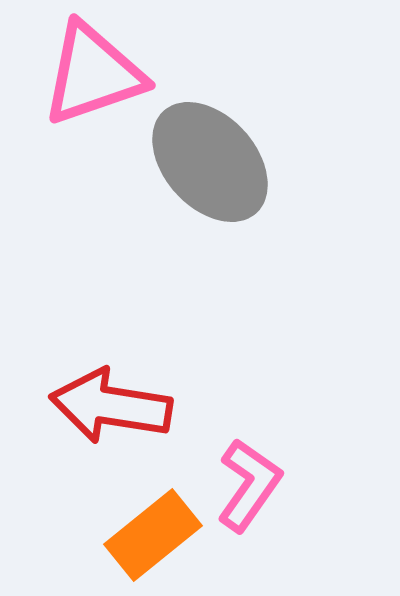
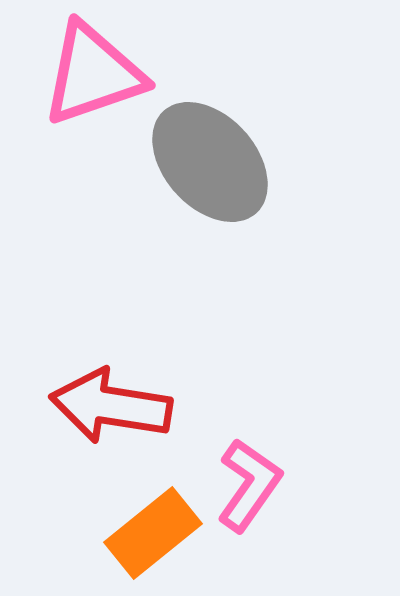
orange rectangle: moved 2 px up
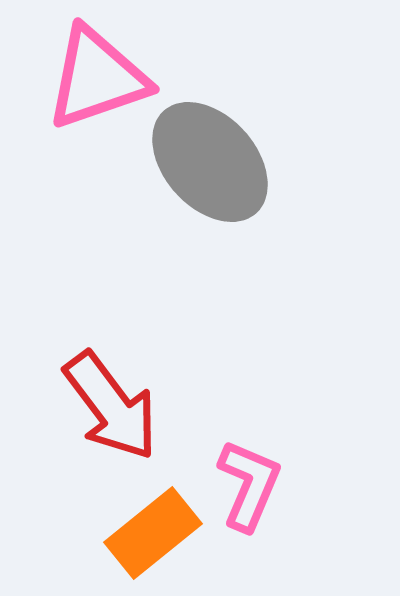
pink triangle: moved 4 px right, 4 px down
red arrow: rotated 136 degrees counterclockwise
pink L-shape: rotated 12 degrees counterclockwise
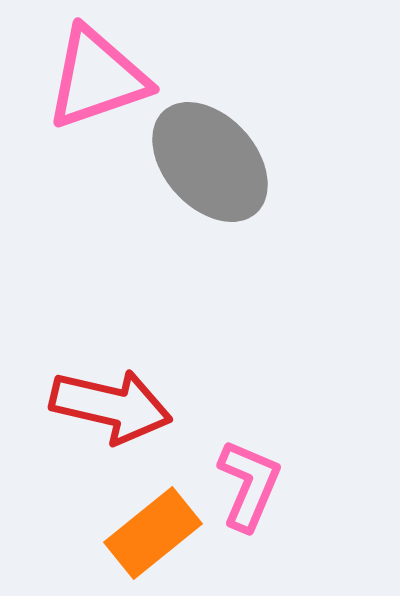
red arrow: rotated 40 degrees counterclockwise
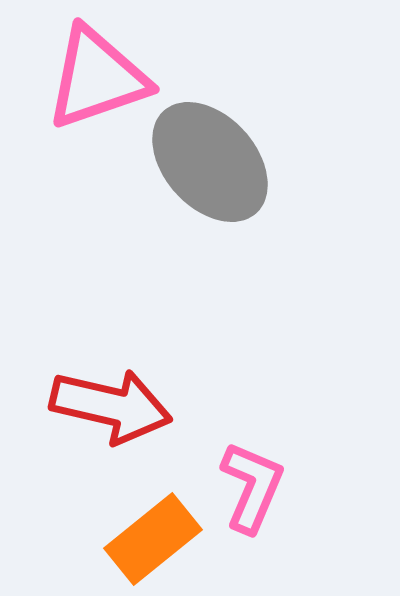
pink L-shape: moved 3 px right, 2 px down
orange rectangle: moved 6 px down
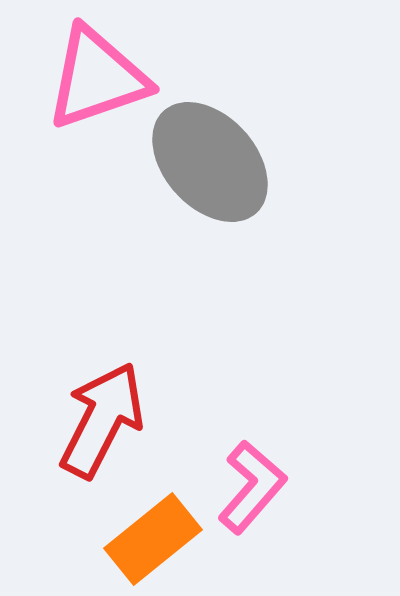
red arrow: moved 9 px left, 14 px down; rotated 76 degrees counterclockwise
pink L-shape: rotated 18 degrees clockwise
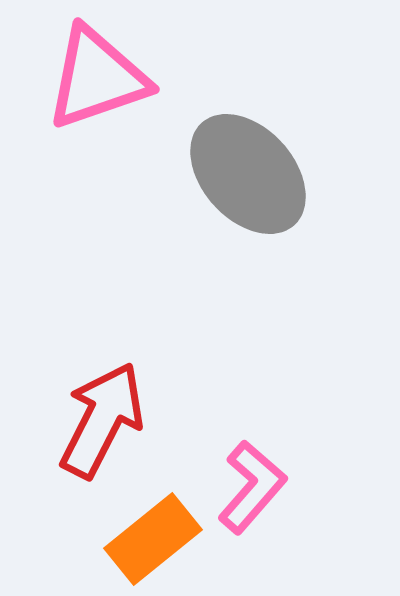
gray ellipse: moved 38 px right, 12 px down
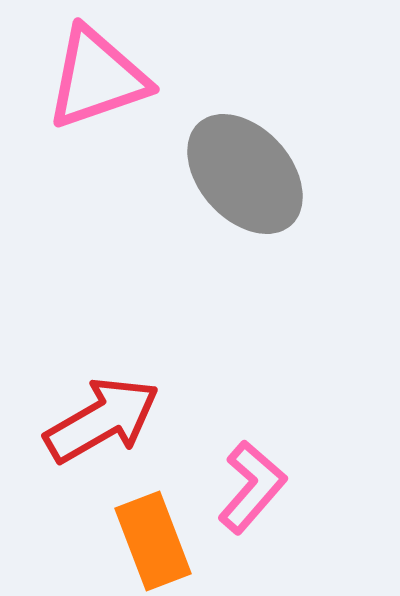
gray ellipse: moved 3 px left
red arrow: rotated 33 degrees clockwise
orange rectangle: moved 2 px down; rotated 72 degrees counterclockwise
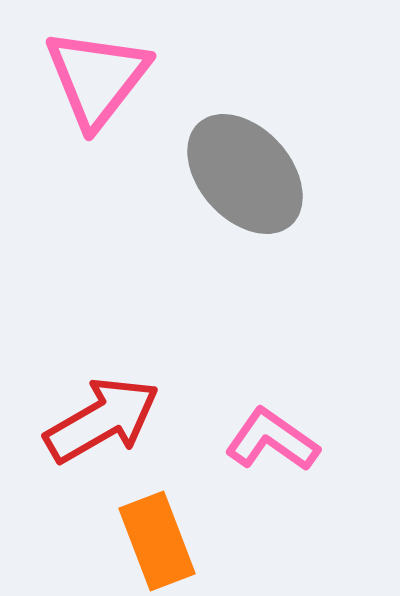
pink triangle: rotated 33 degrees counterclockwise
pink L-shape: moved 20 px right, 47 px up; rotated 96 degrees counterclockwise
orange rectangle: moved 4 px right
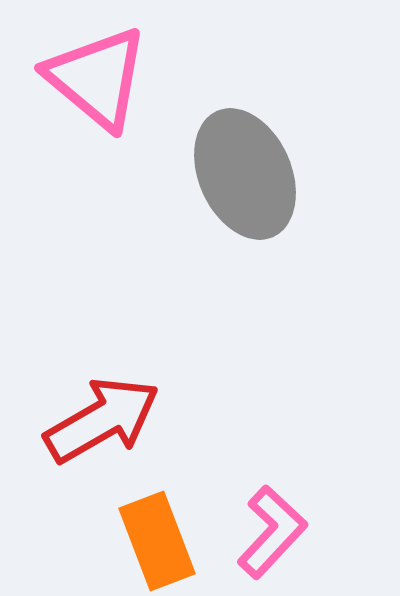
pink triangle: rotated 28 degrees counterclockwise
gray ellipse: rotated 18 degrees clockwise
pink L-shape: moved 92 px down; rotated 98 degrees clockwise
